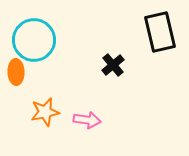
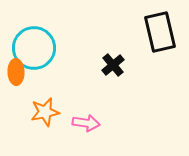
cyan circle: moved 8 px down
pink arrow: moved 1 px left, 3 px down
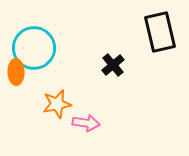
orange star: moved 12 px right, 8 px up
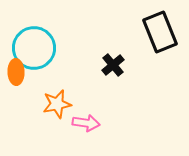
black rectangle: rotated 9 degrees counterclockwise
